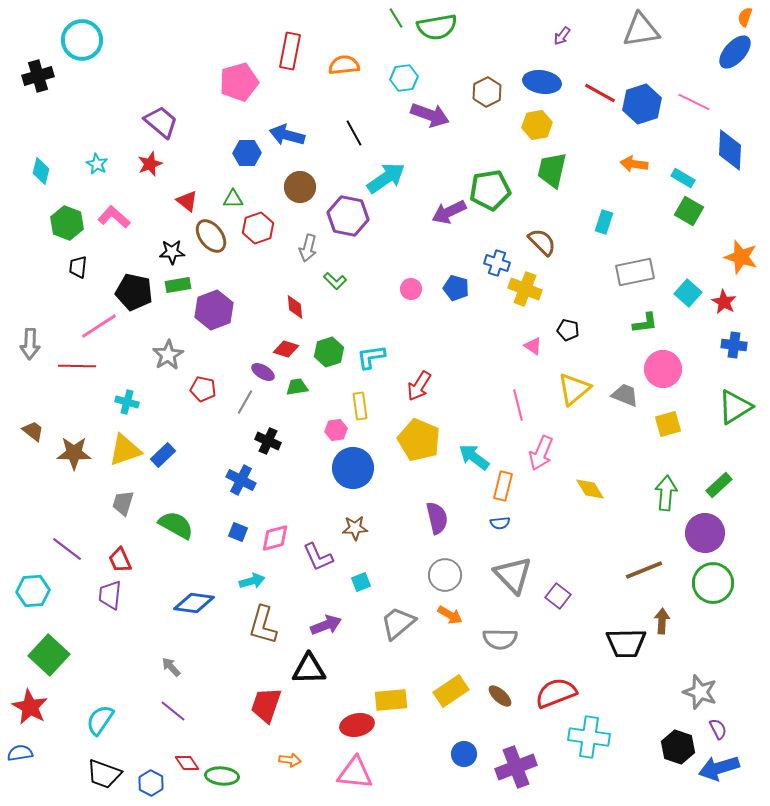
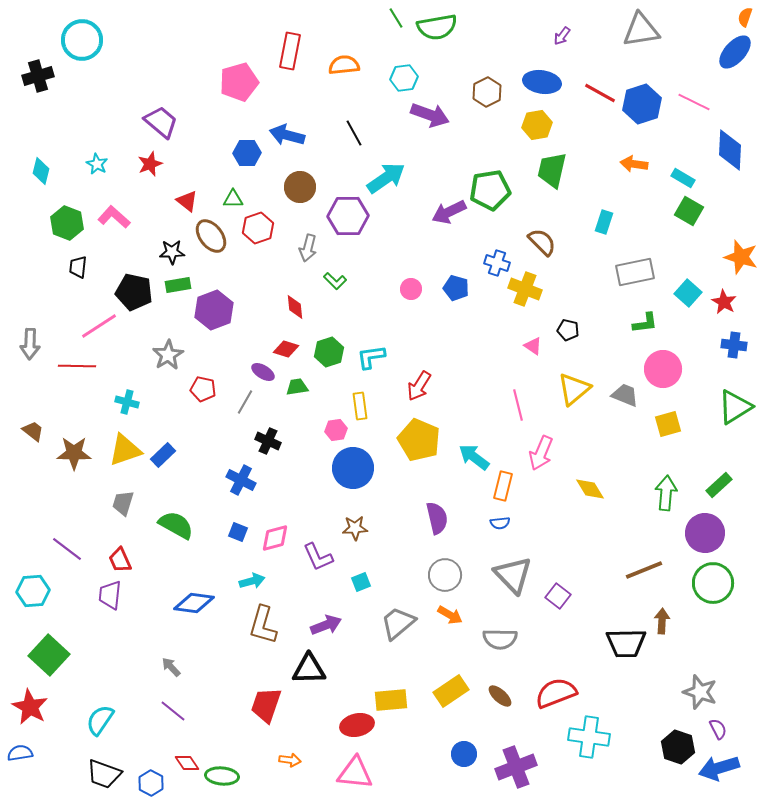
purple hexagon at (348, 216): rotated 12 degrees counterclockwise
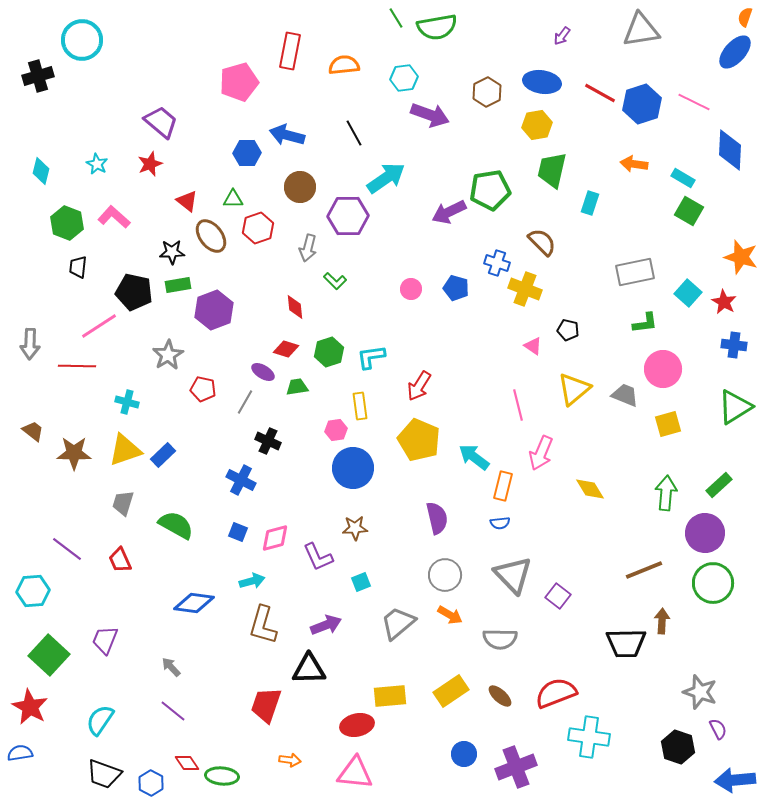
cyan rectangle at (604, 222): moved 14 px left, 19 px up
purple trapezoid at (110, 595): moved 5 px left, 45 px down; rotated 16 degrees clockwise
yellow rectangle at (391, 700): moved 1 px left, 4 px up
blue arrow at (719, 768): moved 16 px right, 12 px down; rotated 12 degrees clockwise
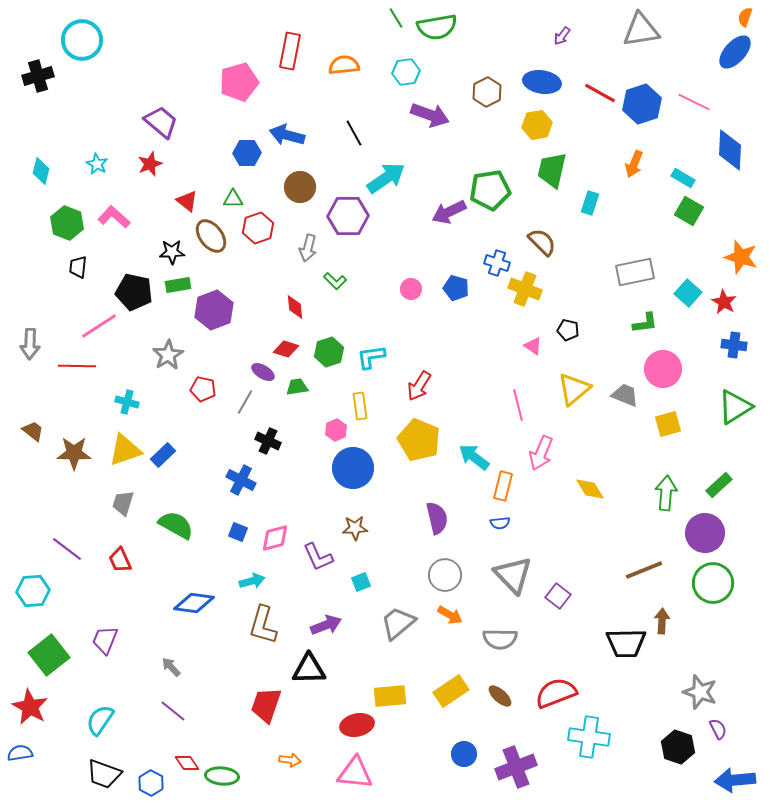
cyan hexagon at (404, 78): moved 2 px right, 6 px up
orange arrow at (634, 164): rotated 76 degrees counterclockwise
pink hexagon at (336, 430): rotated 15 degrees counterclockwise
green square at (49, 655): rotated 9 degrees clockwise
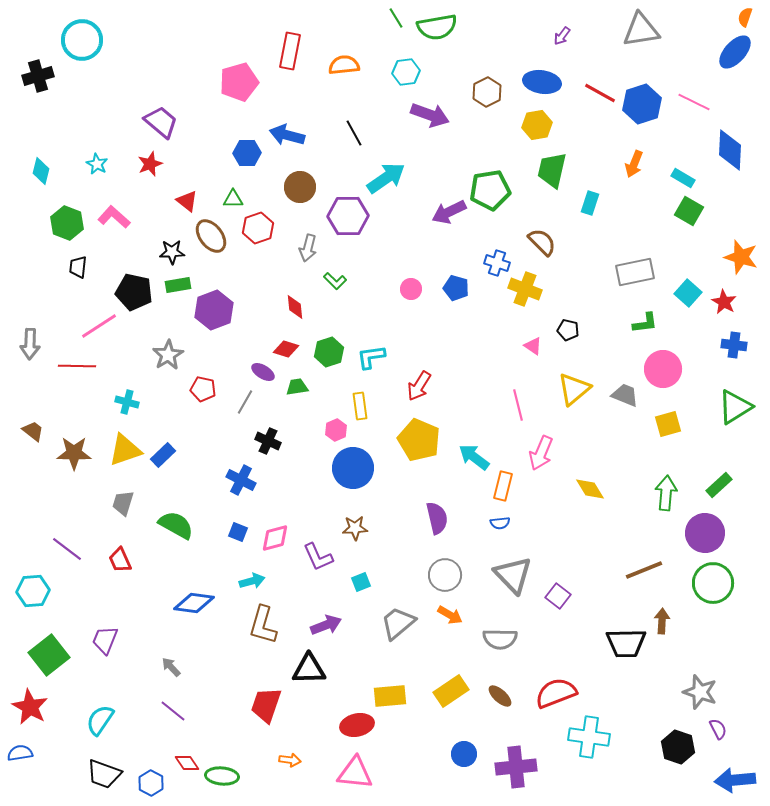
purple cross at (516, 767): rotated 15 degrees clockwise
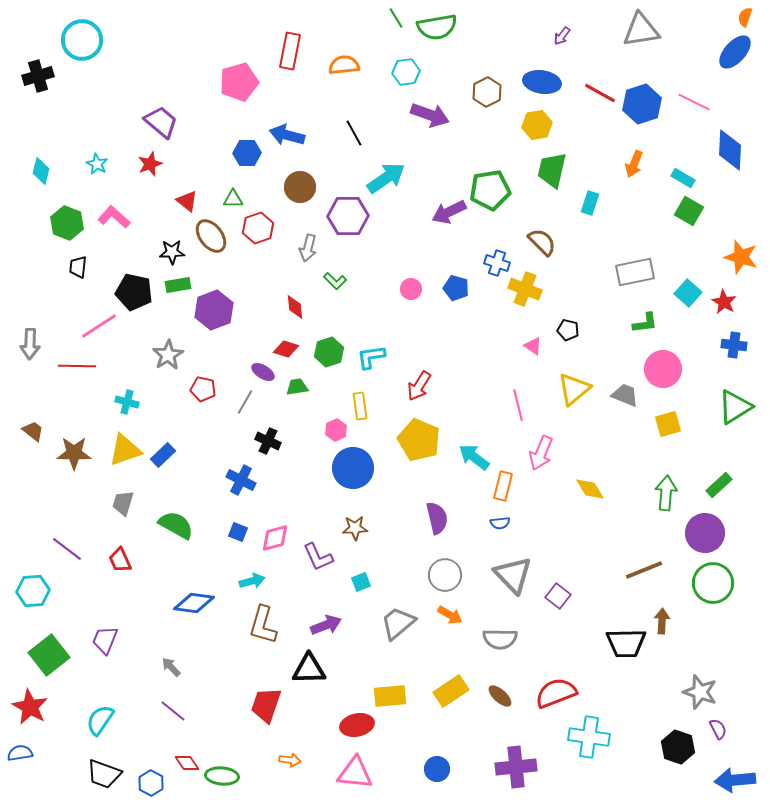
blue circle at (464, 754): moved 27 px left, 15 px down
